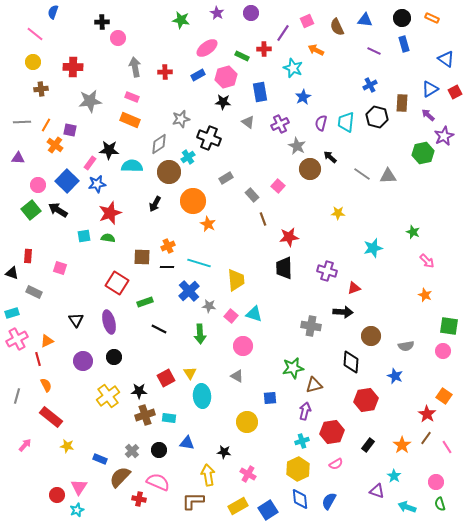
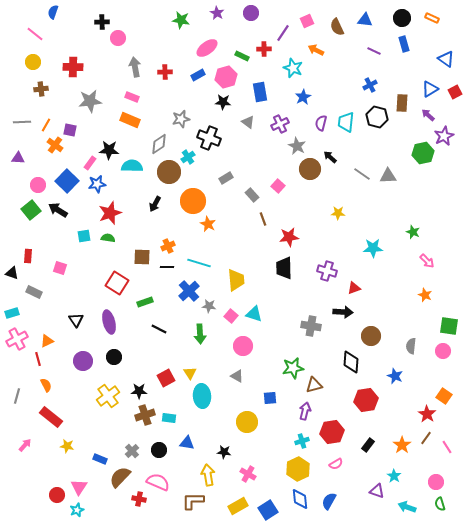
cyan star at (373, 248): rotated 12 degrees clockwise
gray semicircle at (406, 346): moved 5 px right; rotated 105 degrees clockwise
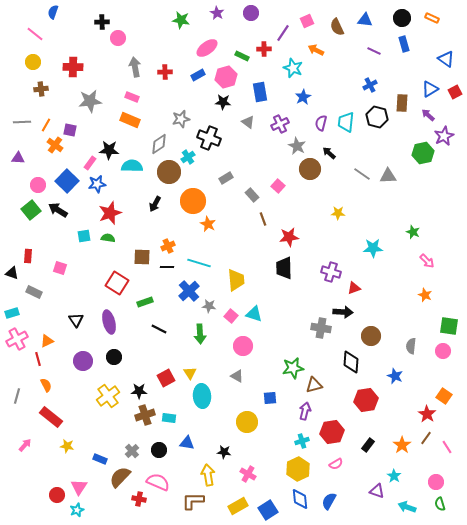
black arrow at (330, 157): moved 1 px left, 4 px up
purple cross at (327, 271): moved 4 px right, 1 px down
gray cross at (311, 326): moved 10 px right, 2 px down
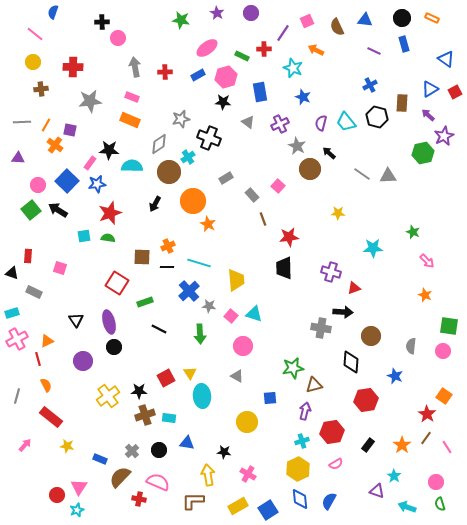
blue star at (303, 97): rotated 21 degrees counterclockwise
cyan trapezoid at (346, 122): rotated 45 degrees counterclockwise
black circle at (114, 357): moved 10 px up
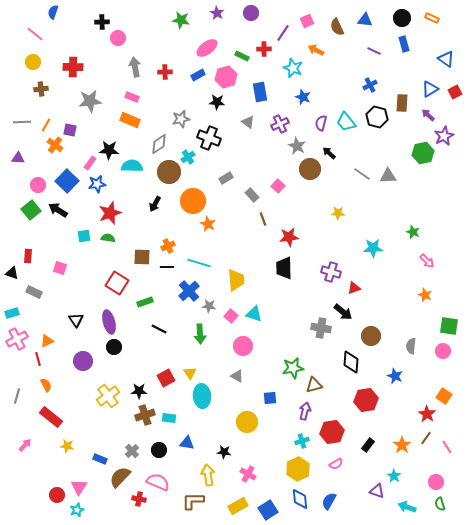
black star at (223, 102): moved 6 px left
black arrow at (343, 312): rotated 36 degrees clockwise
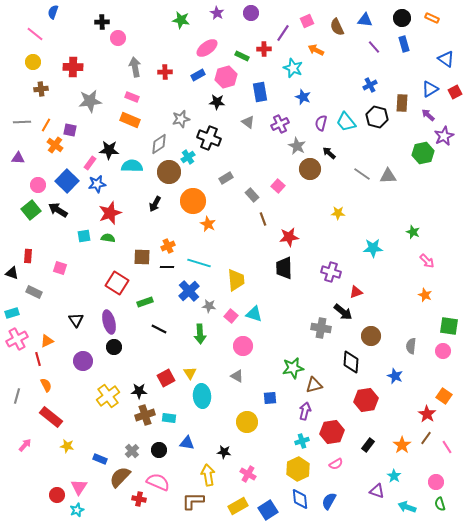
purple line at (374, 51): moved 4 px up; rotated 24 degrees clockwise
red triangle at (354, 288): moved 2 px right, 4 px down
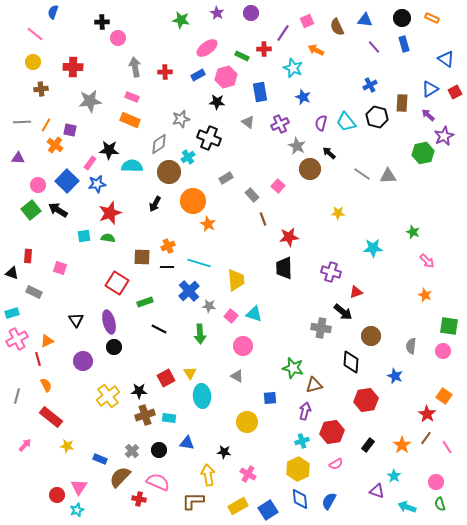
green star at (293, 368): rotated 25 degrees clockwise
